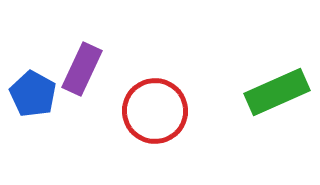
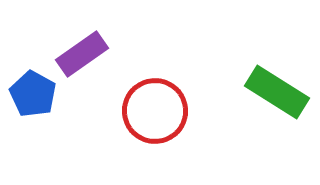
purple rectangle: moved 15 px up; rotated 30 degrees clockwise
green rectangle: rotated 56 degrees clockwise
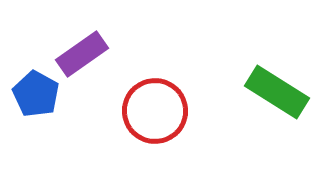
blue pentagon: moved 3 px right
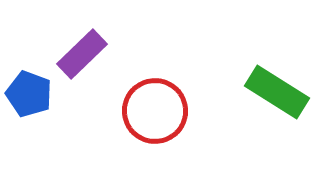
purple rectangle: rotated 9 degrees counterclockwise
blue pentagon: moved 7 px left; rotated 9 degrees counterclockwise
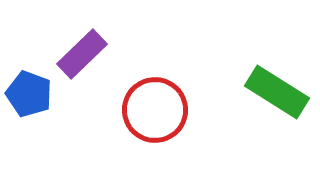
red circle: moved 1 px up
